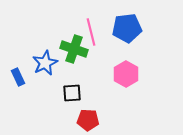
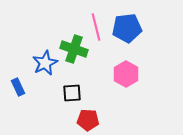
pink line: moved 5 px right, 5 px up
blue rectangle: moved 10 px down
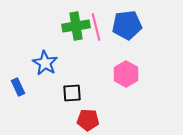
blue pentagon: moved 3 px up
green cross: moved 2 px right, 23 px up; rotated 28 degrees counterclockwise
blue star: rotated 15 degrees counterclockwise
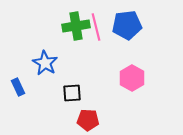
pink hexagon: moved 6 px right, 4 px down
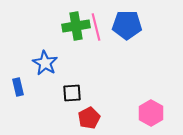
blue pentagon: rotated 8 degrees clockwise
pink hexagon: moved 19 px right, 35 px down
blue rectangle: rotated 12 degrees clockwise
red pentagon: moved 1 px right, 2 px up; rotated 30 degrees counterclockwise
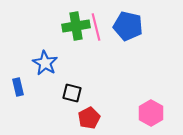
blue pentagon: moved 1 px right, 1 px down; rotated 12 degrees clockwise
black square: rotated 18 degrees clockwise
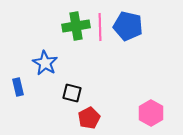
pink line: moved 4 px right; rotated 12 degrees clockwise
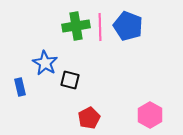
blue pentagon: rotated 8 degrees clockwise
blue rectangle: moved 2 px right
black square: moved 2 px left, 13 px up
pink hexagon: moved 1 px left, 2 px down
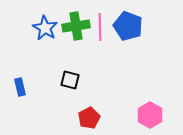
blue star: moved 35 px up
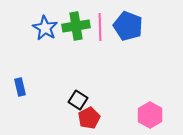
black square: moved 8 px right, 20 px down; rotated 18 degrees clockwise
